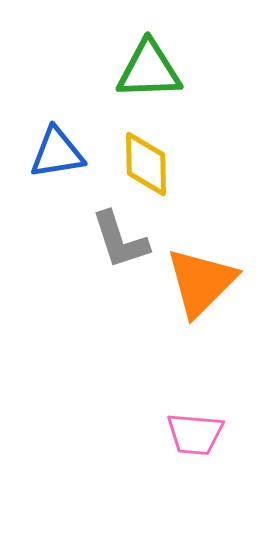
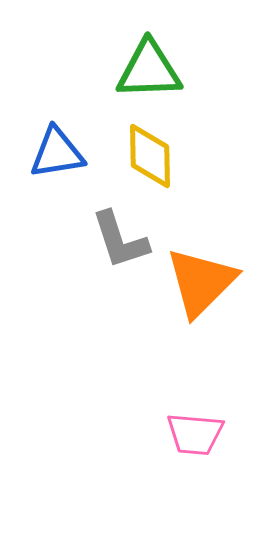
yellow diamond: moved 4 px right, 8 px up
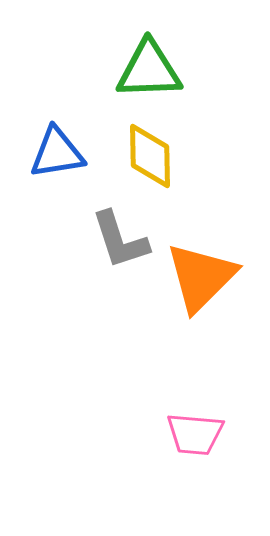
orange triangle: moved 5 px up
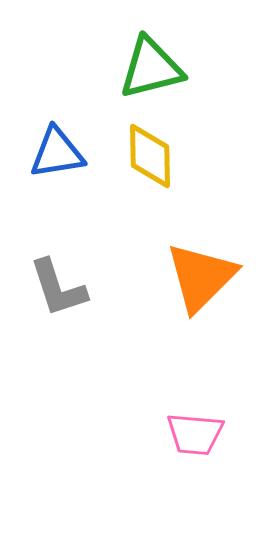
green triangle: moved 2 px right, 2 px up; rotated 12 degrees counterclockwise
gray L-shape: moved 62 px left, 48 px down
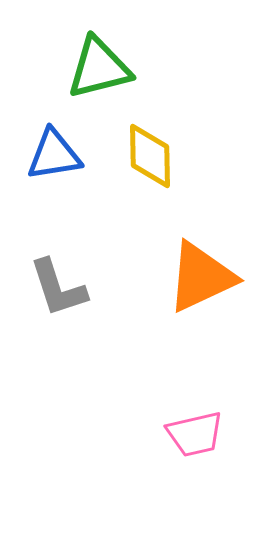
green triangle: moved 52 px left
blue triangle: moved 3 px left, 2 px down
orange triangle: rotated 20 degrees clockwise
pink trapezoid: rotated 18 degrees counterclockwise
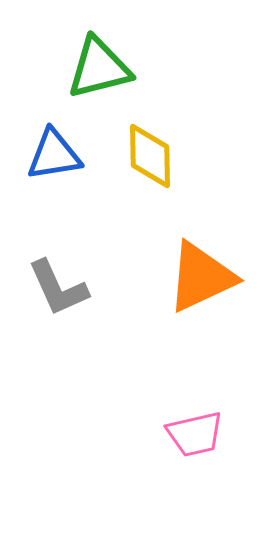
gray L-shape: rotated 6 degrees counterclockwise
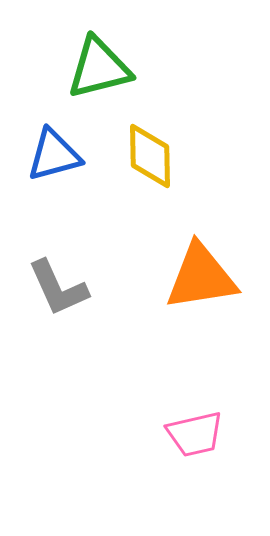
blue triangle: rotated 6 degrees counterclockwise
orange triangle: rotated 16 degrees clockwise
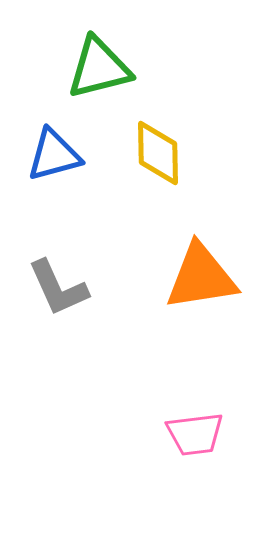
yellow diamond: moved 8 px right, 3 px up
pink trapezoid: rotated 6 degrees clockwise
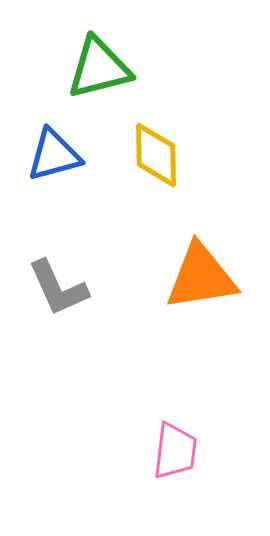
yellow diamond: moved 2 px left, 2 px down
pink trapezoid: moved 20 px left, 17 px down; rotated 76 degrees counterclockwise
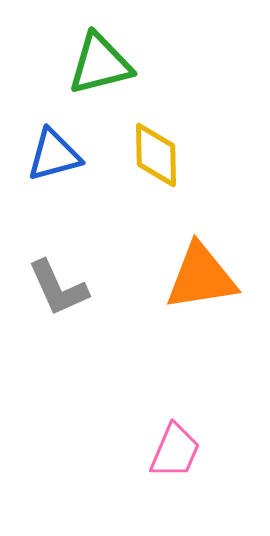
green triangle: moved 1 px right, 4 px up
pink trapezoid: rotated 16 degrees clockwise
